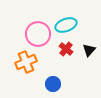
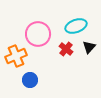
cyan ellipse: moved 10 px right, 1 px down
black triangle: moved 3 px up
orange cross: moved 10 px left, 6 px up
blue circle: moved 23 px left, 4 px up
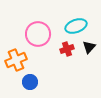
red cross: moved 1 px right; rotated 32 degrees clockwise
orange cross: moved 4 px down
blue circle: moved 2 px down
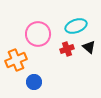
black triangle: rotated 32 degrees counterclockwise
blue circle: moved 4 px right
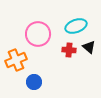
red cross: moved 2 px right, 1 px down; rotated 24 degrees clockwise
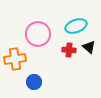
orange cross: moved 1 px left, 1 px up; rotated 15 degrees clockwise
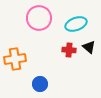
cyan ellipse: moved 2 px up
pink circle: moved 1 px right, 16 px up
blue circle: moved 6 px right, 2 px down
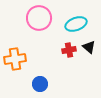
red cross: rotated 16 degrees counterclockwise
